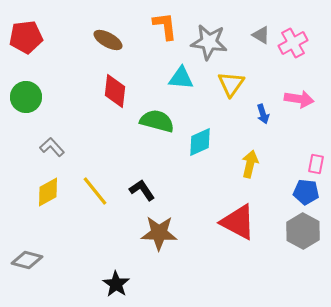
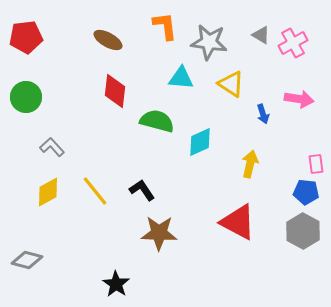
yellow triangle: rotated 32 degrees counterclockwise
pink rectangle: rotated 18 degrees counterclockwise
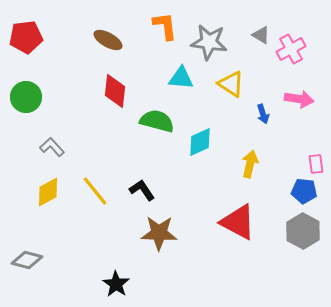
pink cross: moved 2 px left, 6 px down
blue pentagon: moved 2 px left, 1 px up
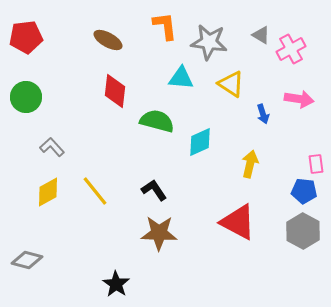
black L-shape: moved 12 px right
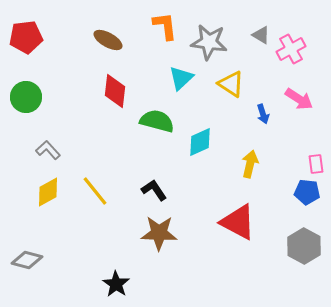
cyan triangle: rotated 48 degrees counterclockwise
pink arrow: rotated 24 degrees clockwise
gray L-shape: moved 4 px left, 3 px down
blue pentagon: moved 3 px right, 1 px down
gray hexagon: moved 1 px right, 15 px down
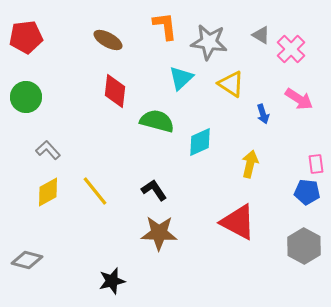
pink cross: rotated 16 degrees counterclockwise
black star: moved 4 px left, 3 px up; rotated 24 degrees clockwise
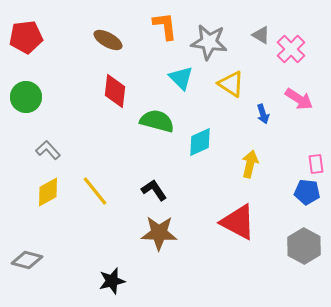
cyan triangle: rotated 32 degrees counterclockwise
